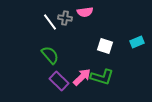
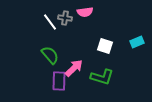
pink arrow: moved 8 px left, 9 px up
purple rectangle: rotated 48 degrees clockwise
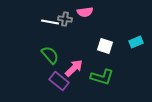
gray cross: moved 1 px down
white line: rotated 42 degrees counterclockwise
cyan rectangle: moved 1 px left
purple rectangle: rotated 54 degrees counterclockwise
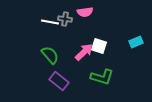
white square: moved 6 px left
pink arrow: moved 10 px right, 16 px up
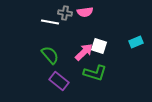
gray cross: moved 6 px up
green L-shape: moved 7 px left, 4 px up
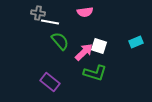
gray cross: moved 27 px left
green semicircle: moved 10 px right, 14 px up
purple rectangle: moved 9 px left, 1 px down
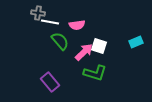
pink semicircle: moved 8 px left, 13 px down
purple rectangle: rotated 12 degrees clockwise
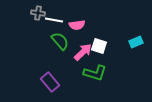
white line: moved 4 px right, 2 px up
pink arrow: moved 1 px left
